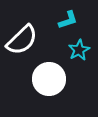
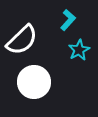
cyan L-shape: rotated 30 degrees counterclockwise
white circle: moved 15 px left, 3 px down
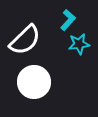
white semicircle: moved 3 px right
cyan star: moved 6 px up; rotated 20 degrees clockwise
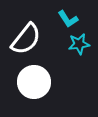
cyan L-shape: moved 1 px up; rotated 105 degrees clockwise
white semicircle: moved 1 px right, 1 px up; rotated 8 degrees counterclockwise
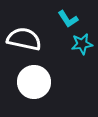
white semicircle: moved 2 px left; rotated 116 degrees counterclockwise
cyan star: moved 3 px right
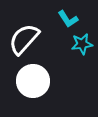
white semicircle: rotated 60 degrees counterclockwise
white circle: moved 1 px left, 1 px up
